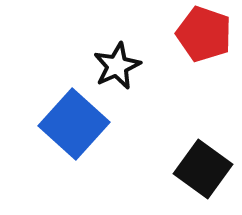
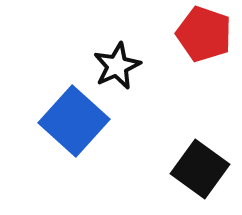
blue square: moved 3 px up
black square: moved 3 px left
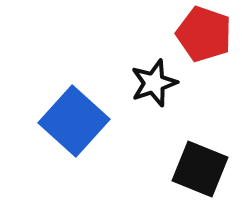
black star: moved 37 px right, 17 px down; rotated 6 degrees clockwise
black square: rotated 14 degrees counterclockwise
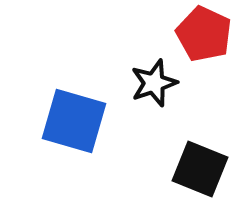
red pentagon: rotated 6 degrees clockwise
blue square: rotated 26 degrees counterclockwise
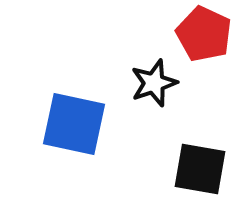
blue square: moved 3 px down; rotated 4 degrees counterclockwise
black square: rotated 12 degrees counterclockwise
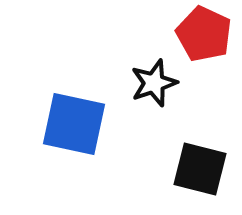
black square: rotated 4 degrees clockwise
